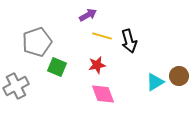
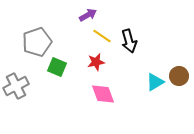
yellow line: rotated 18 degrees clockwise
red star: moved 1 px left, 3 px up
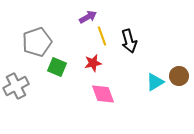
purple arrow: moved 2 px down
yellow line: rotated 36 degrees clockwise
red star: moved 3 px left, 1 px down
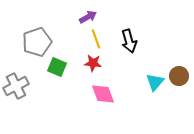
yellow line: moved 6 px left, 3 px down
red star: rotated 18 degrees clockwise
cyan triangle: rotated 18 degrees counterclockwise
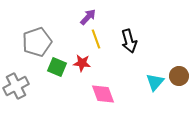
purple arrow: rotated 18 degrees counterclockwise
red star: moved 11 px left
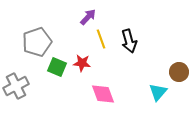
yellow line: moved 5 px right
brown circle: moved 4 px up
cyan triangle: moved 3 px right, 10 px down
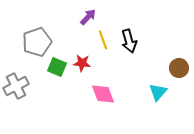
yellow line: moved 2 px right, 1 px down
brown circle: moved 4 px up
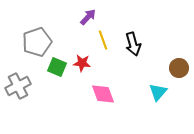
black arrow: moved 4 px right, 3 px down
gray cross: moved 2 px right
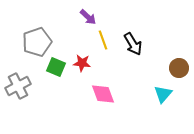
purple arrow: rotated 90 degrees clockwise
black arrow: rotated 15 degrees counterclockwise
green square: moved 1 px left
cyan triangle: moved 5 px right, 2 px down
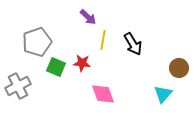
yellow line: rotated 30 degrees clockwise
